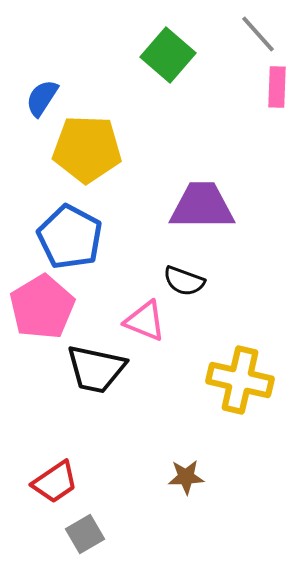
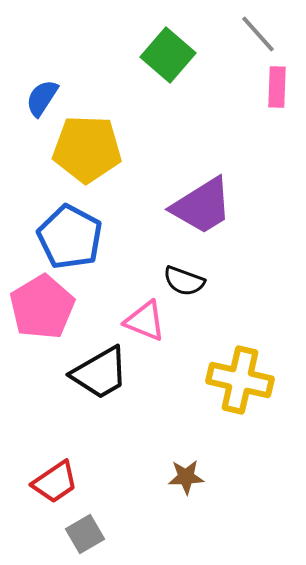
purple trapezoid: rotated 148 degrees clockwise
black trapezoid: moved 4 px right, 4 px down; rotated 42 degrees counterclockwise
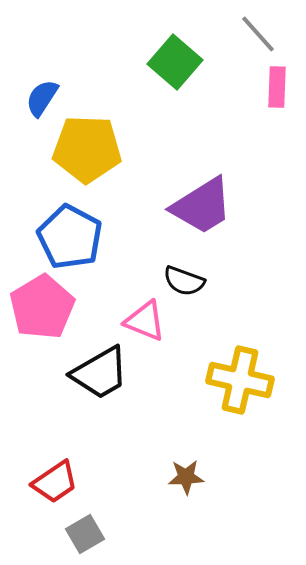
green square: moved 7 px right, 7 px down
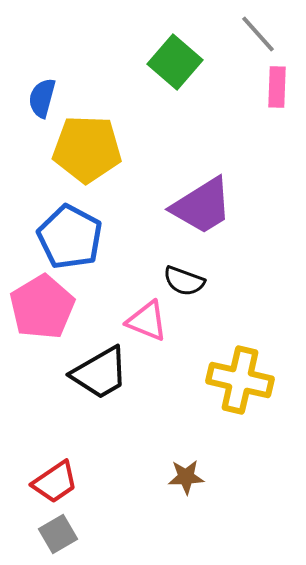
blue semicircle: rotated 18 degrees counterclockwise
pink triangle: moved 2 px right
gray square: moved 27 px left
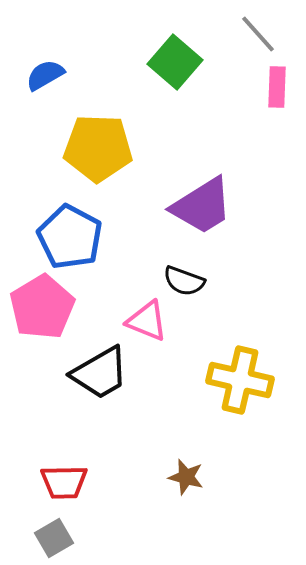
blue semicircle: moved 3 px right, 23 px up; rotated 45 degrees clockwise
yellow pentagon: moved 11 px right, 1 px up
brown star: rotated 18 degrees clockwise
red trapezoid: moved 9 px right; rotated 33 degrees clockwise
gray square: moved 4 px left, 4 px down
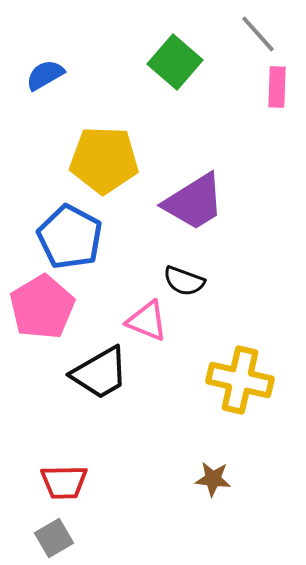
yellow pentagon: moved 6 px right, 12 px down
purple trapezoid: moved 8 px left, 4 px up
brown star: moved 27 px right, 2 px down; rotated 9 degrees counterclockwise
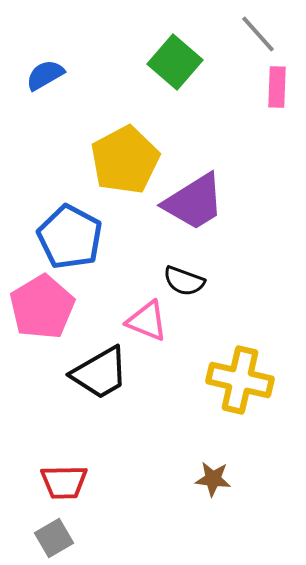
yellow pentagon: moved 21 px right; rotated 30 degrees counterclockwise
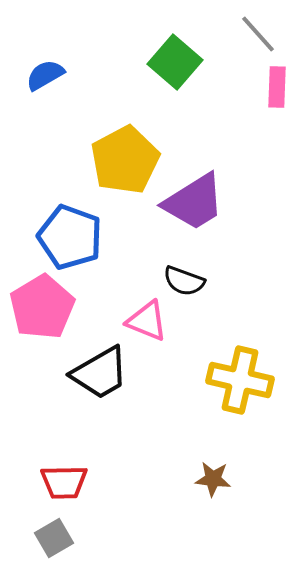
blue pentagon: rotated 8 degrees counterclockwise
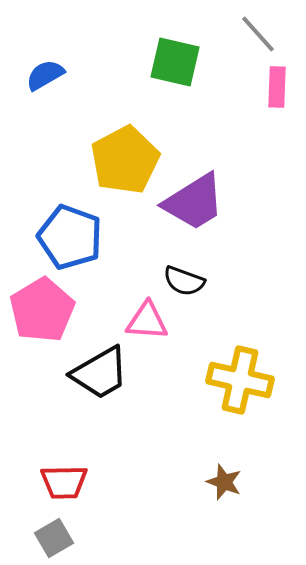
green square: rotated 28 degrees counterclockwise
pink pentagon: moved 3 px down
pink triangle: rotated 18 degrees counterclockwise
brown star: moved 11 px right, 3 px down; rotated 15 degrees clockwise
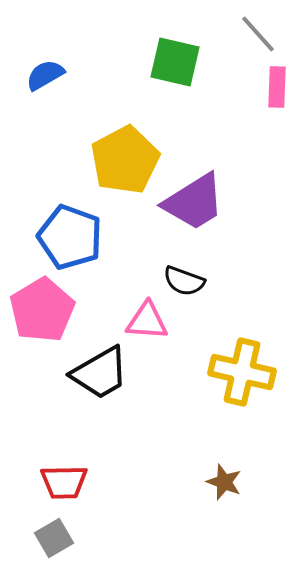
yellow cross: moved 2 px right, 8 px up
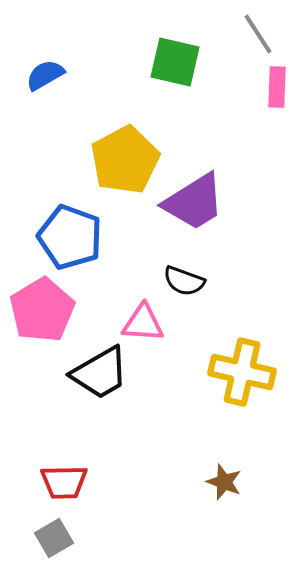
gray line: rotated 9 degrees clockwise
pink triangle: moved 4 px left, 2 px down
